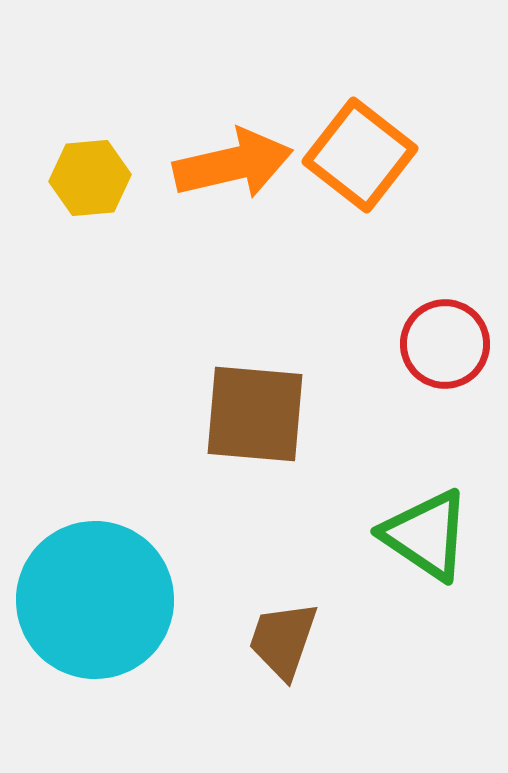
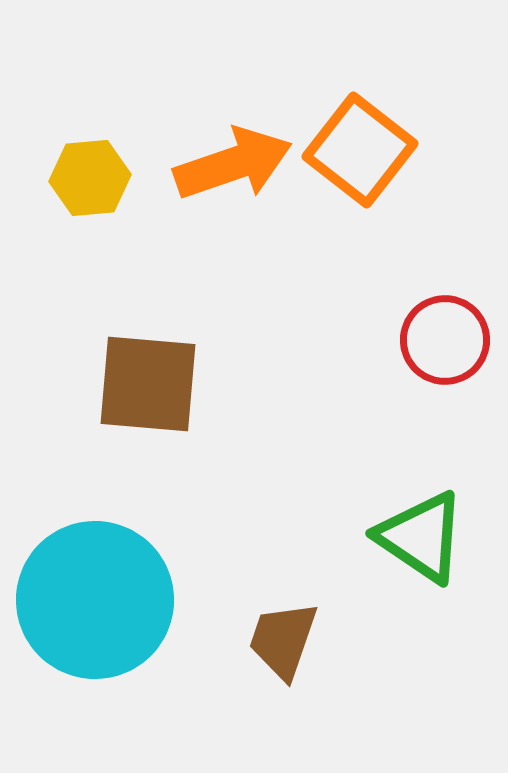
orange square: moved 5 px up
orange arrow: rotated 6 degrees counterclockwise
red circle: moved 4 px up
brown square: moved 107 px left, 30 px up
green triangle: moved 5 px left, 2 px down
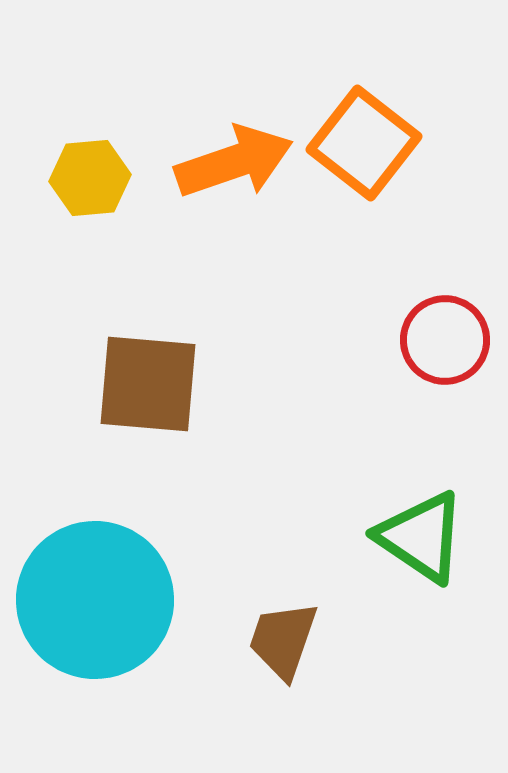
orange square: moved 4 px right, 7 px up
orange arrow: moved 1 px right, 2 px up
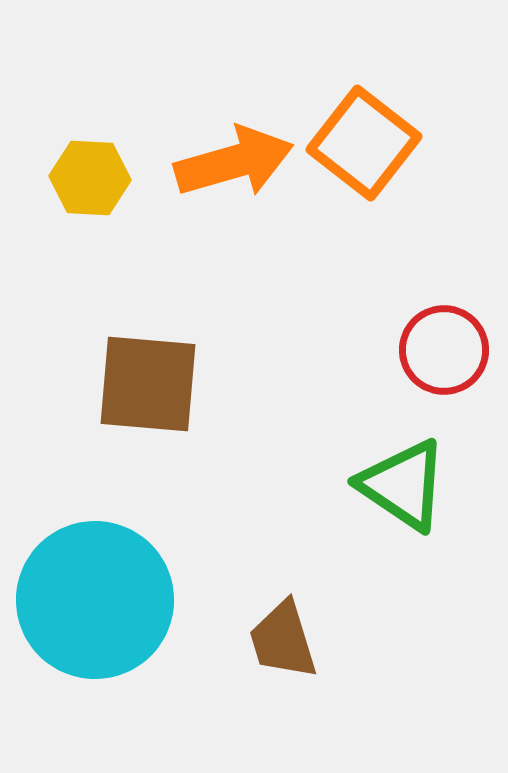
orange arrow: rotated 3 degrees clockwise
yellow hexagon: rotated 8 degrees clockwise
red circle: moved 1 px left, 10 px down
green triangle: moved 18 px left, 52 px up
brown trapezoid: rotated 36 degrees counterclockwise
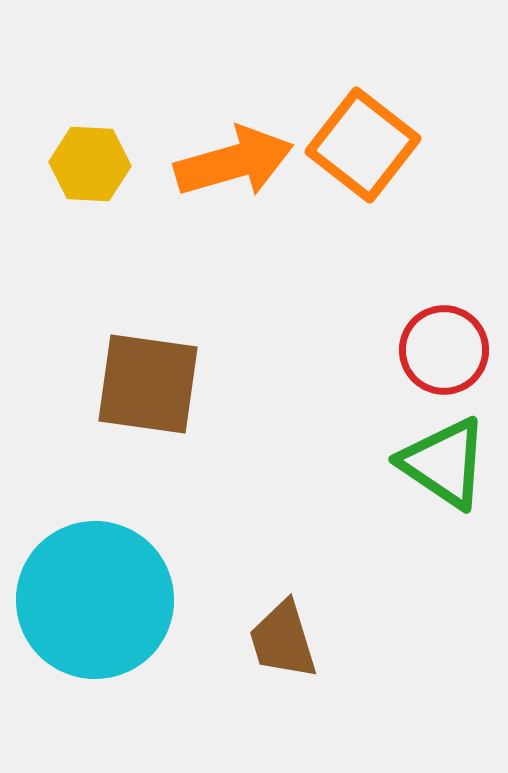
orange square: moved 1 px left, 2 px down
yellow hexagon: moved 14 px up
brown square: rotated 3 degrees clockwise
green triangle: moved 41 px right, 22 px up
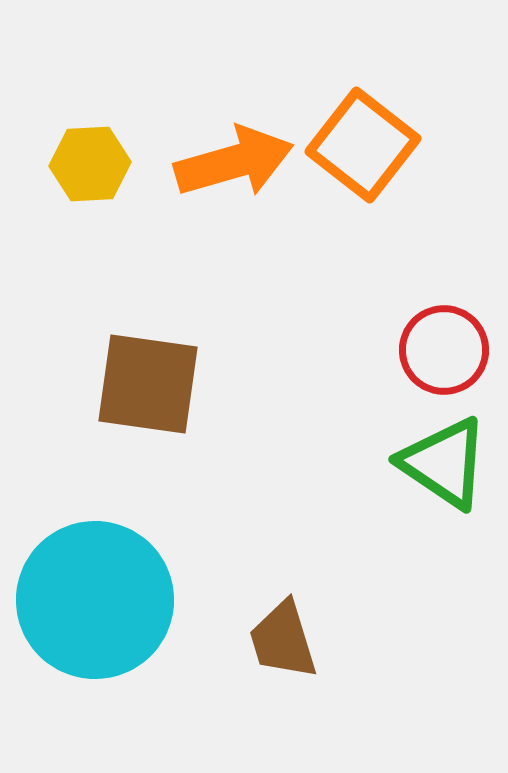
yellow hexagon: rotated 6 degrees counterclockwise
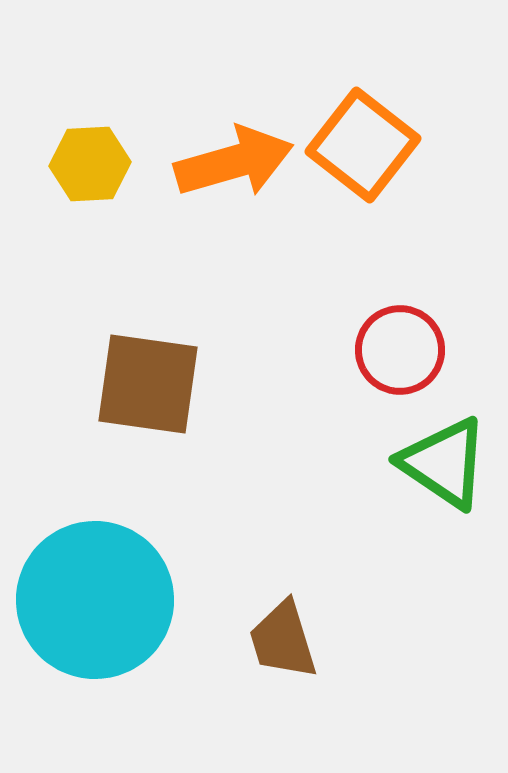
red circle: moved 44 px left
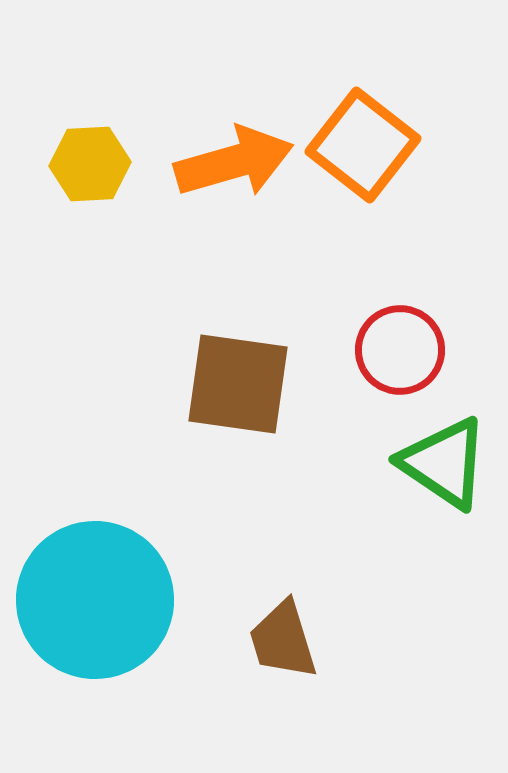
brown square: moved 90 px right
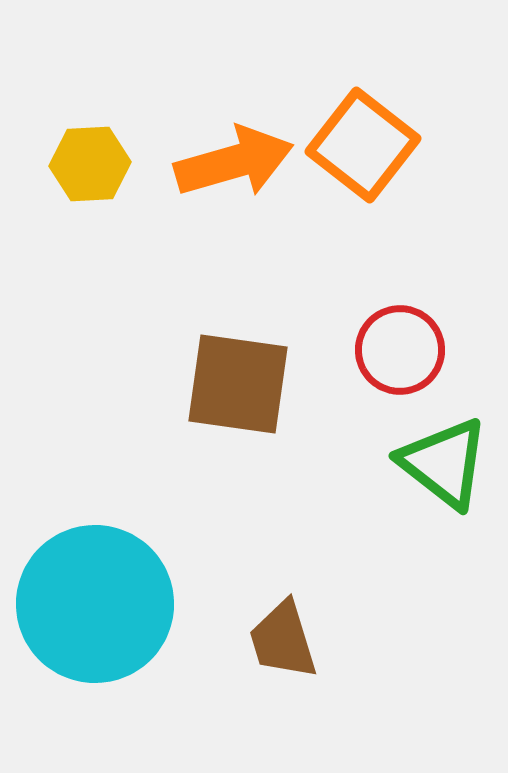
green triangle: rotated 4 degrees clockwise
cyan circle: moved 4 px down
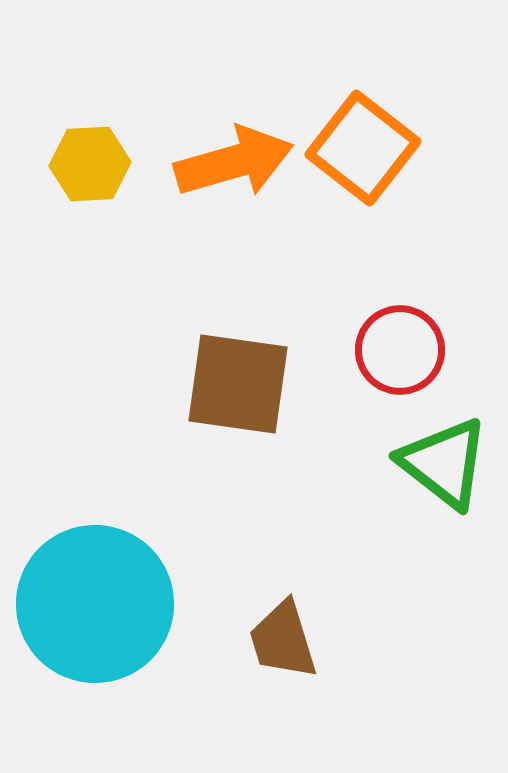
orange square: moved 3 px down
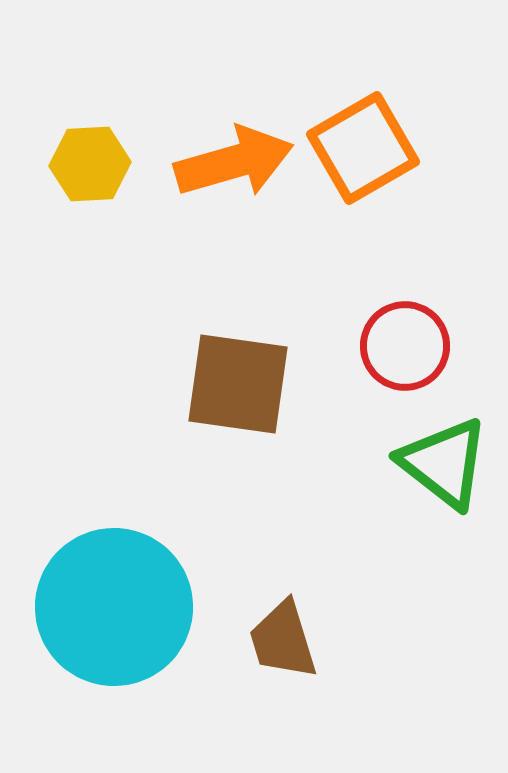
orange square: rotated 22 degrees clockwise
red circle: moved 5 px right, 4 px up
cyan circle: moved 19 px right, 3 px down
